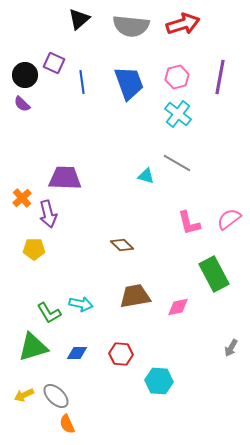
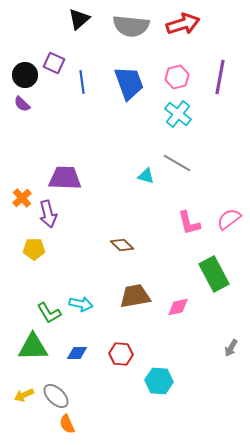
green triangle: rotated 16 degrees clockwise
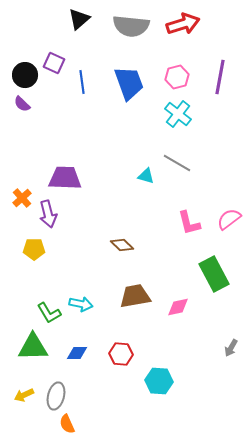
gray ellipse: rotated 60 degrees clockwise
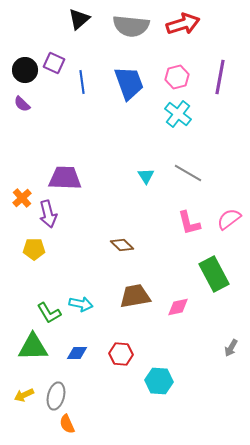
black circle: moved 5 px up
gray line: moved 11 px right, 10 px down
cyan triangle: rotated 42 degrees clockwise
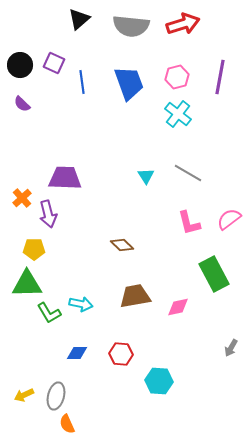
black circle: moved 5 px left, 5 px up
green triangle: moved 6 px left, 63 px up
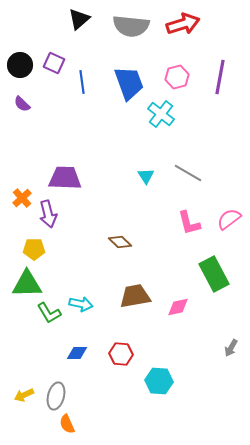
cyan cross: moved 17 px left
brown diamond: moved 2 px left, 3 px up
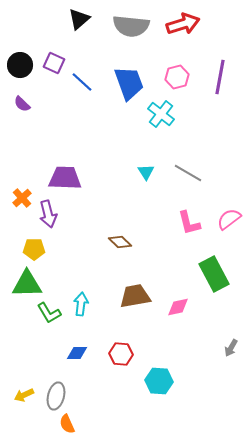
blue line: rotated 40 degrees counterclockwise
cyan triangle: moved 4 px up
cyan arrow: rotated 95 degrees counterclockwise
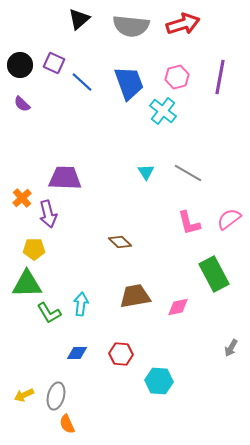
cyan cross: moved 2 px right, 3 px up
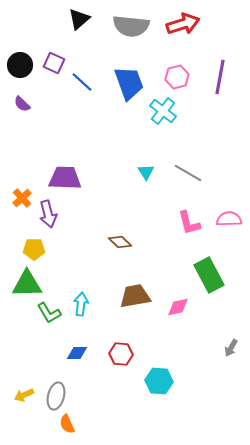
pink semicircle: rotated 35 degrees clockwise
green rectangle: moved 5 px left, 1 px down
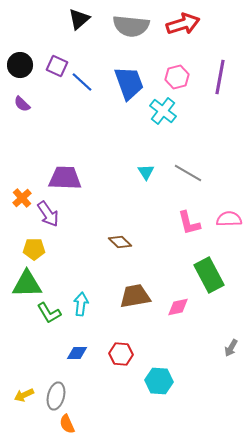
purple square: moved 3 px right, 3 px down
purple arrow: rotated 20 degrees counterclockwise
